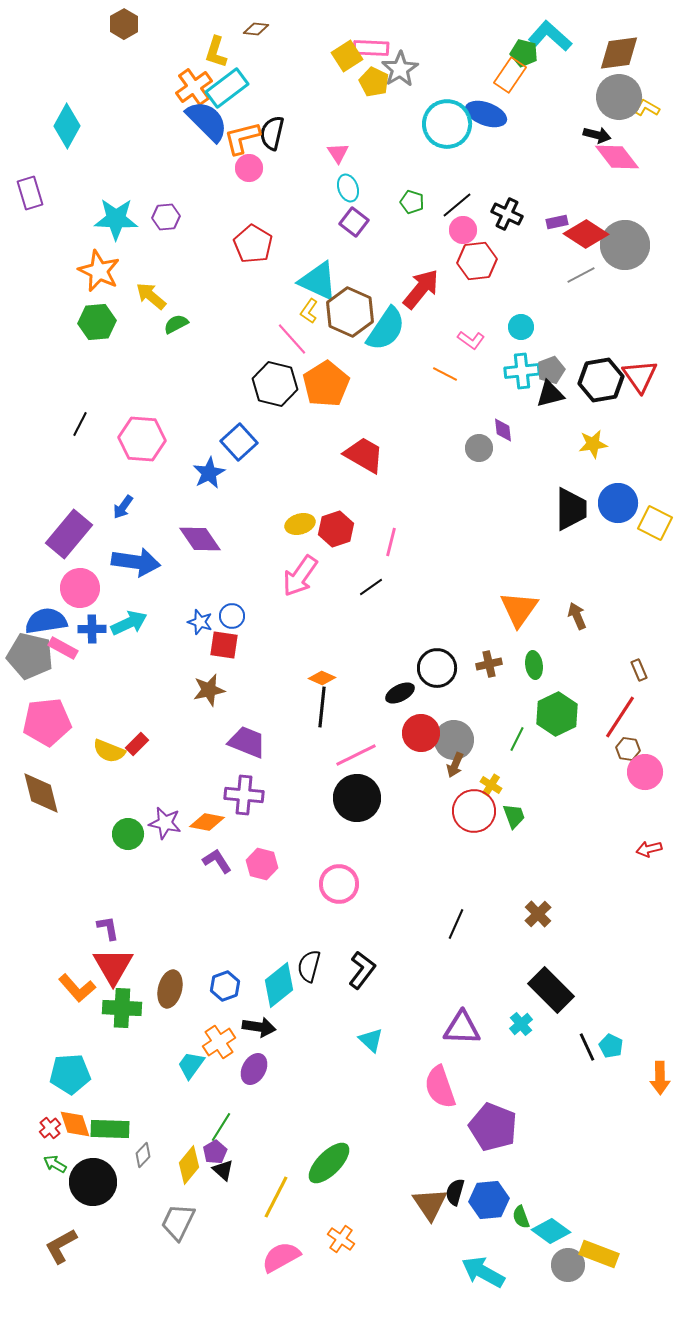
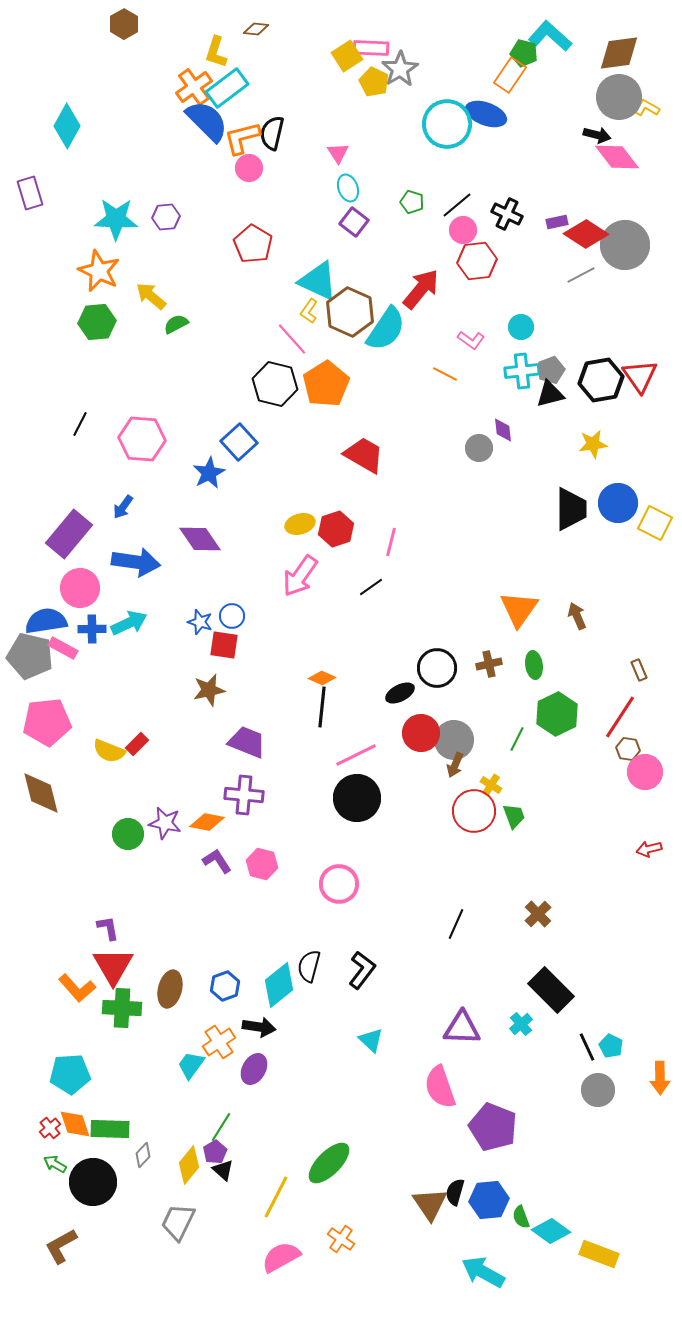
gray circle at (568, 1265): moved 30 px right, 175 px up
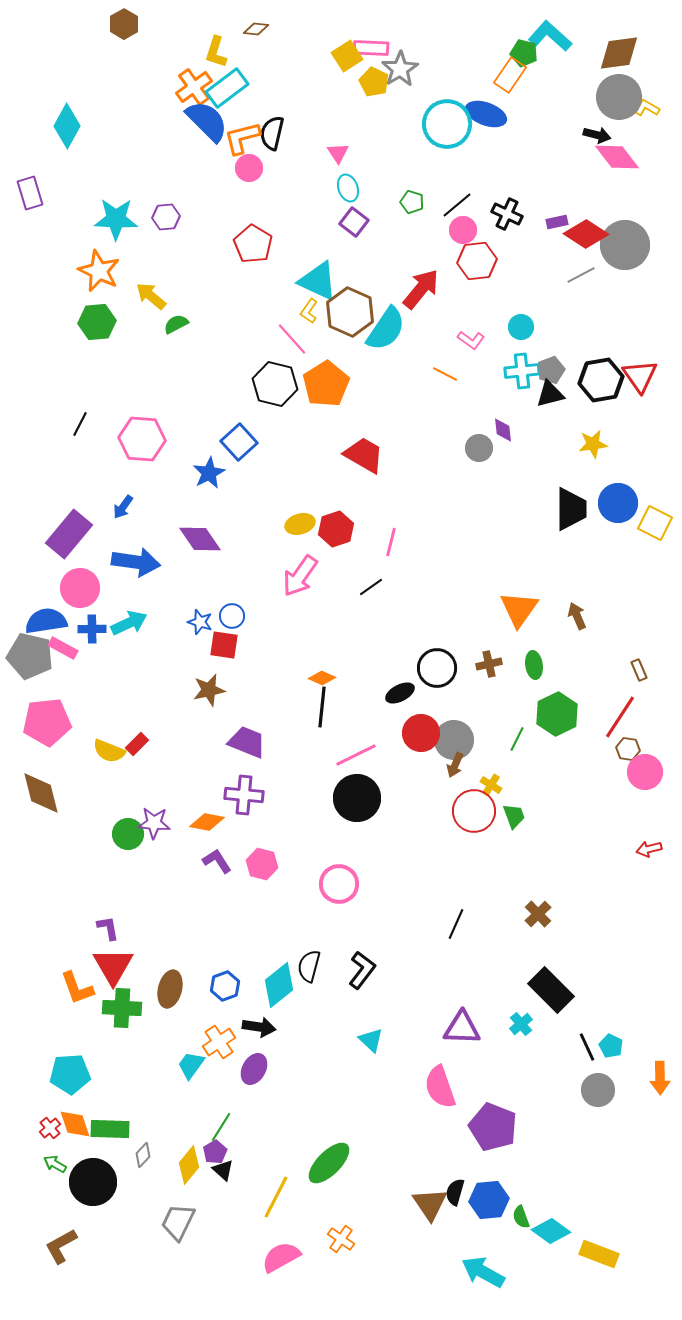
purple star at (165, 823): moved 11 px left; rotated 8 degrees counterclockwise
orange L-shape at (77, 988): rotated 21 degrees clockwise
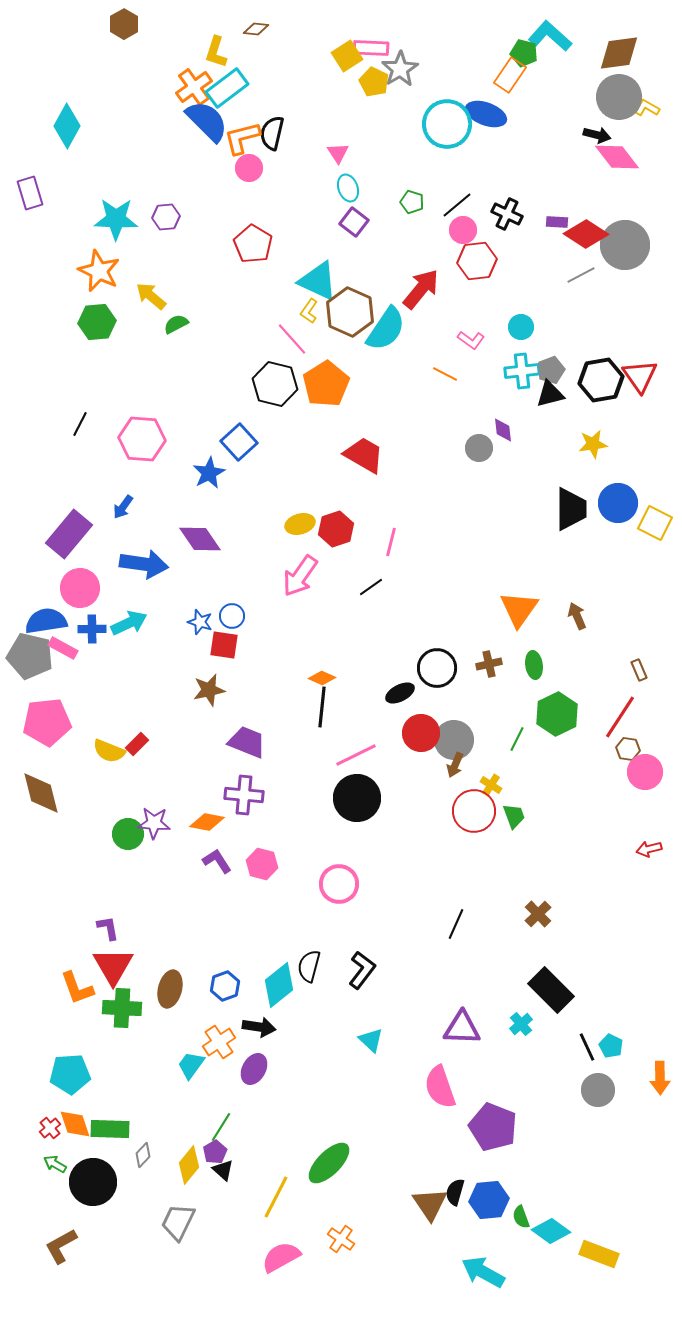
purple rectangle at (557, 222): rotated 15 degrees clockwise
blue arrow at (136, 562): moved 8 px right, 2 px down
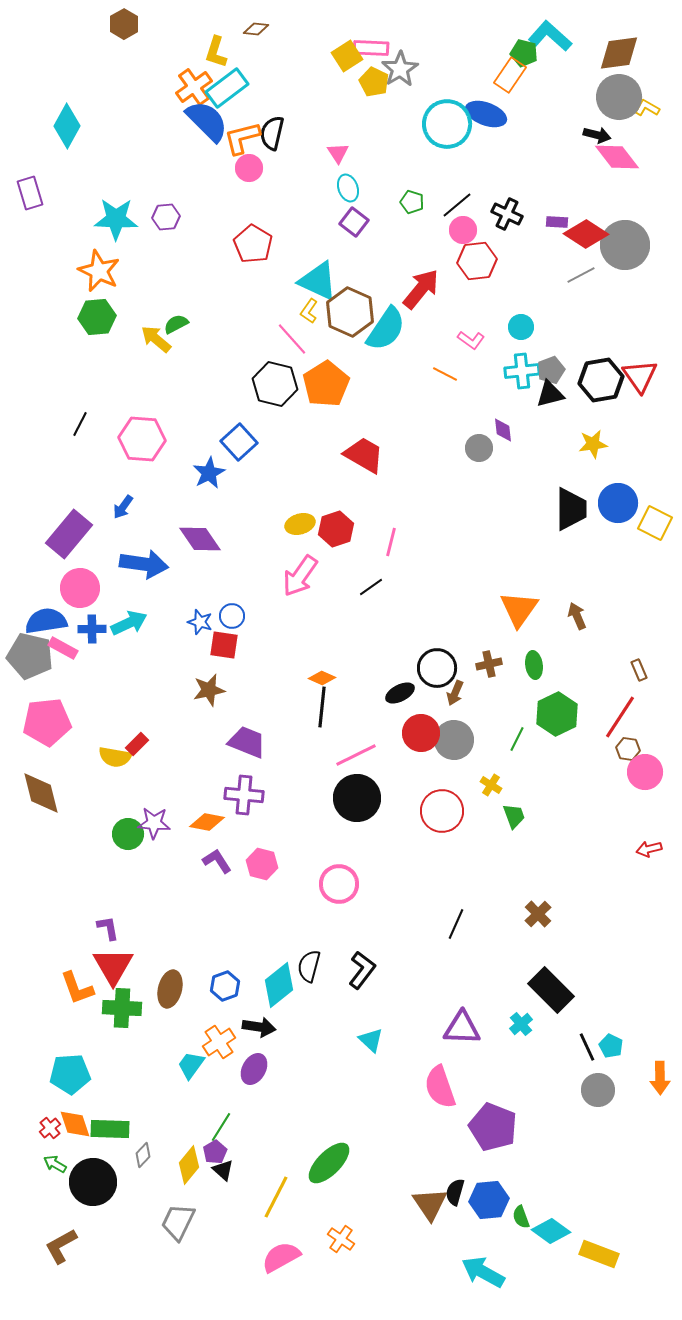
yellow arrow at (151, 296): moved 5 px right, 43 px down
green hexagon at (97, 322): moved 5 px up
yellow semicircle at (109, 751): moved 6 px right, 6 px down; rotated 12 degrees counterclockwise
brown arrow at (455, 765): moved 72 px up
red circle at (474, 811): moved 32 px left
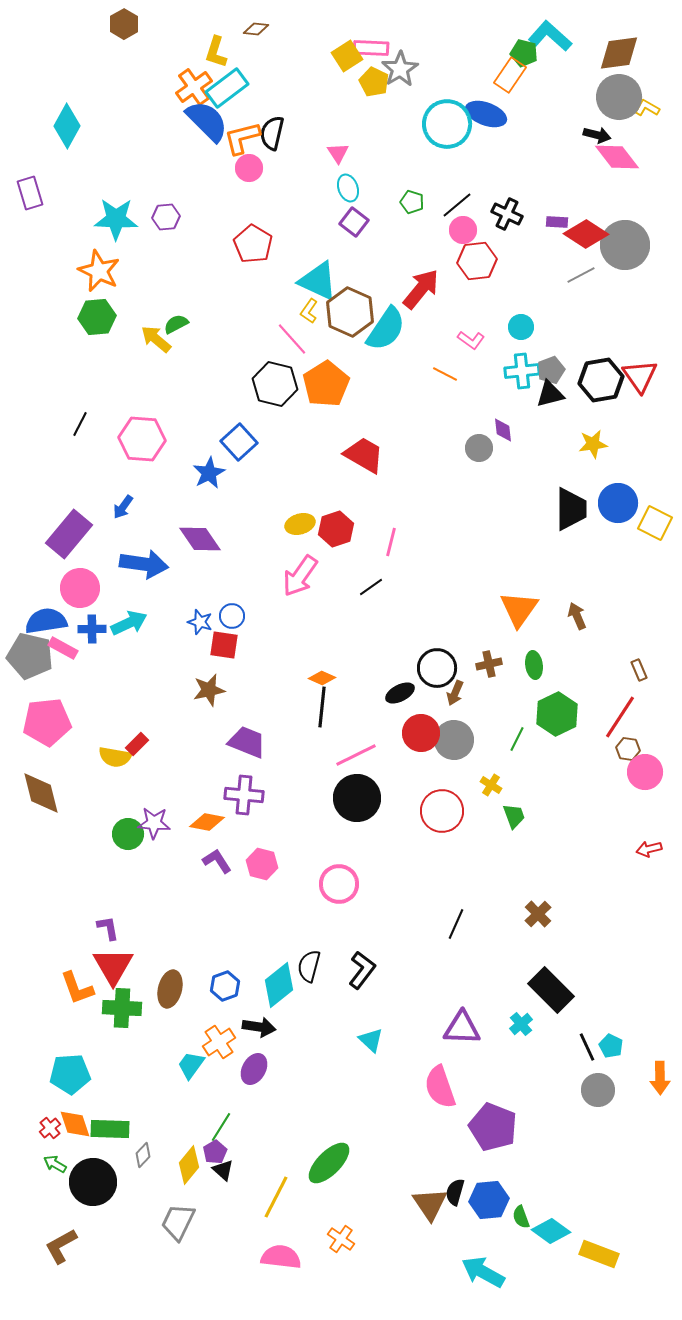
pink semicircle at (281, 1257): rotated 36 degrees clockwise
